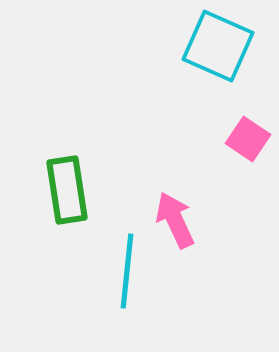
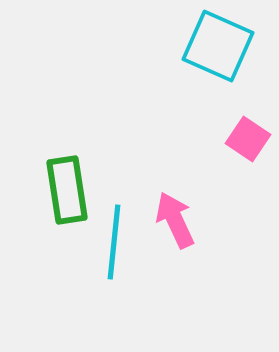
cyan line: moved 13 px left, 29 px up
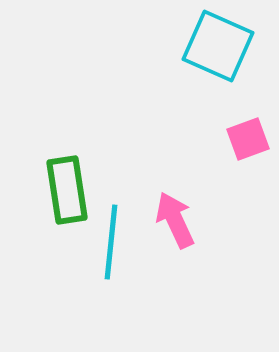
pink square: rotated 36 degrees clockwise
cyan line: moved 3 px left
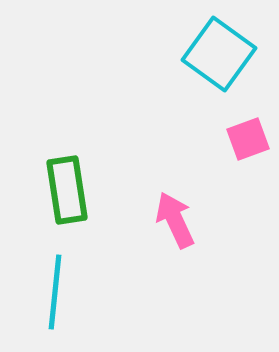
cyan square: moved 1 px right, 8 px down; rotated 12 degrees clockwise
cyan line: moved 56 px left, 50 px down
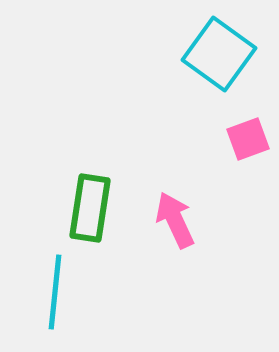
green rectangle: moved 23 px right, 18 px down; rotated 18 degrees clockwise
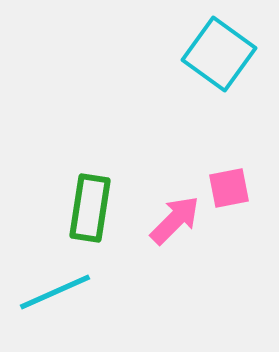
pink square: moved 19 px left, 49 px down; rotated 9 degrees clockwise
pink arrow: rotated 70 degrees clockwise
cyan line: rotated 60 degrees clockwise
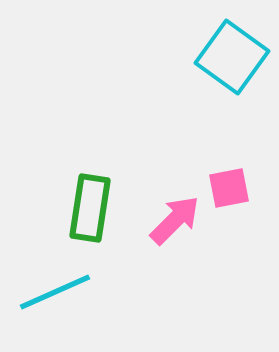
cyan square: moved 13 px right, 3 px down
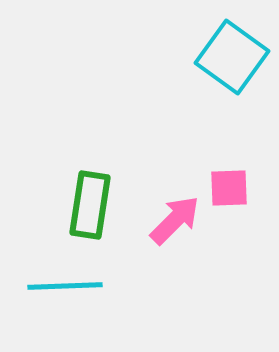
pink square: rotated 9 degrees clockwise
green rectangle: moved 3 px up
cyan line: moved 10 px right, 6 px up; rotated 22 degrees clockwise
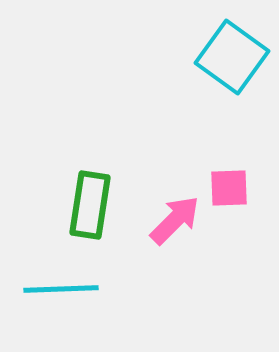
cyan line: moved 4 px left, 3 px down
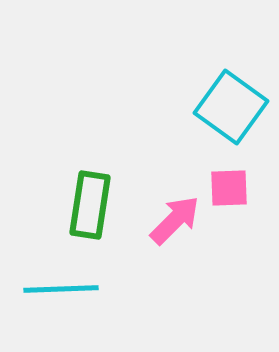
cyan square: moved 1 px left, 50 px down
